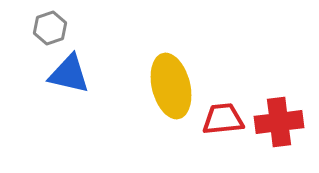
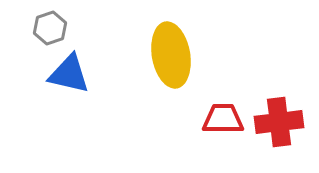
yellow ellipse: moved 31 px up; rotated 4 degrees clockwise
red trapezoid: rotated 6 degrees clockwise
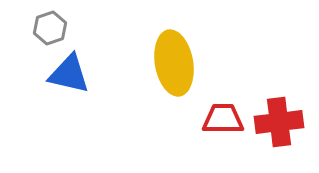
yellow ellipse: moved 3 px right, 8 px down
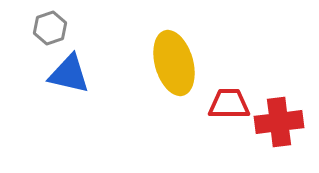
yellow ellipse: rotated 6 degrees counterclockwise
red trapezoid: moved 6 px right, 15 px up
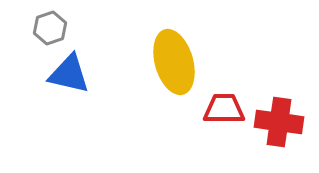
yellow ellipse: moved 1 px up
red trapezoid: moved 5 px left, 5 px down
red cross: rotated 15 degrees clockwise
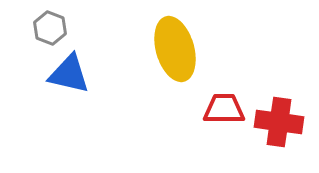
gray hexagon: rotated 20 degrees counterclockwise
yellow ellipse: moved 1 px right, 13 px up
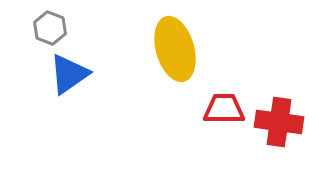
blue triangle: rotated 48 degrees counterclockwise
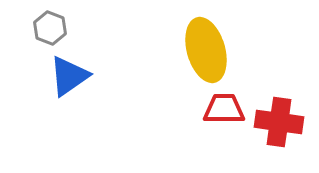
yellow ellipse: moved 31 px right, 1 px down
blue triangle: moved 2 px down
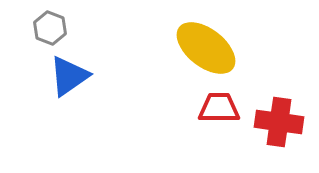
yellow ellipse: moved 2 px up; rotated 36 degrees counterclockwise
red trapezoid: moved 5 px left, 1 px up
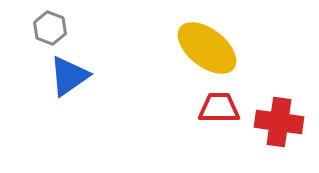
yellow ellipse: moved 1 px right
